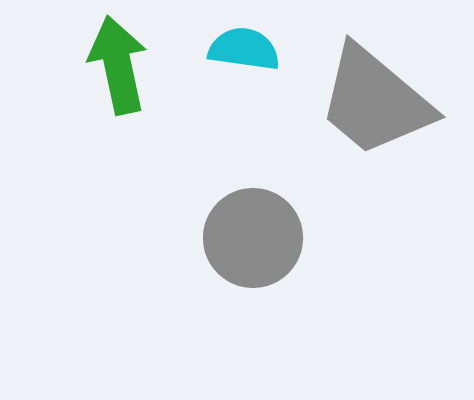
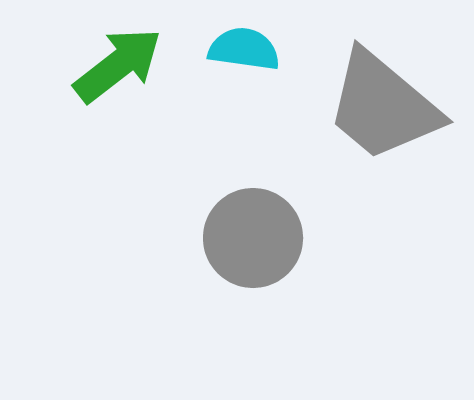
green arrow: rotated 64 degrees clockwise
gray trapezoid: moved 8 px right, 5 px down
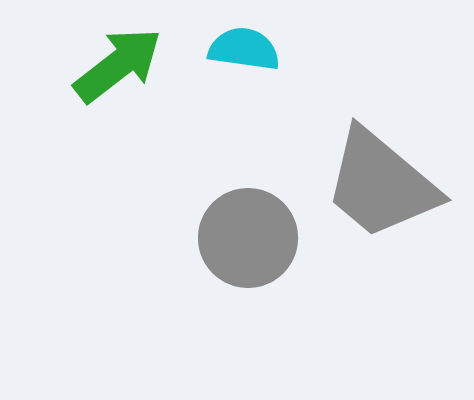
gray trapezoid: moved 2 px left, 78 px down
gray circle: moved 5 px left
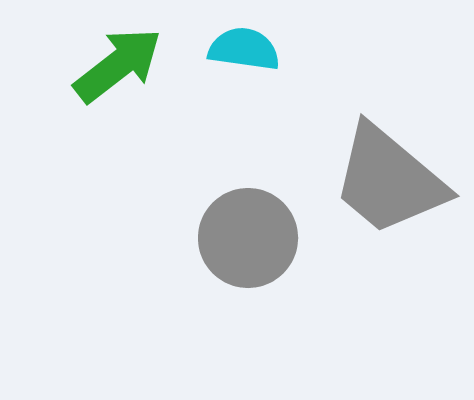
gray trapezoid: moved 8 px right, 4 px up
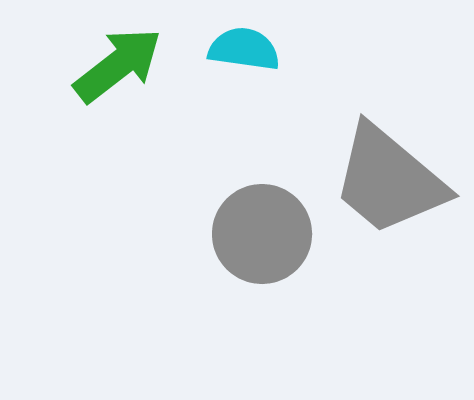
gray circle: moved 14 px right, 4 px up
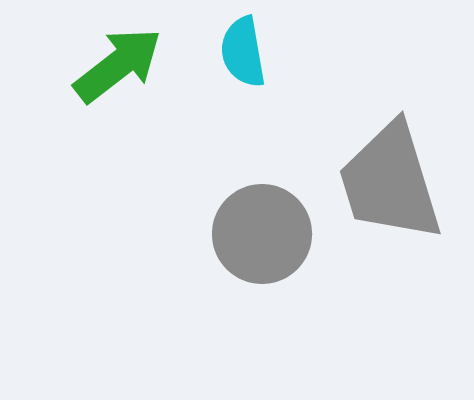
cyan semicircle: moved 1 px left, 3 px down; rotated 108 degrees counterclockwise
gray trapezoid: moved 1 px right, 2 px down; rotated 33 degrees clockwise
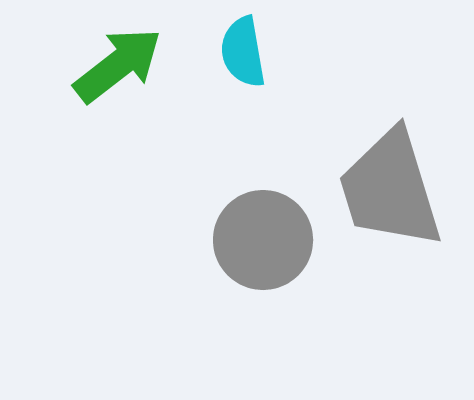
gray trapezoid: moved 7 px down
gray circle: moved 1 px right, 6 px down
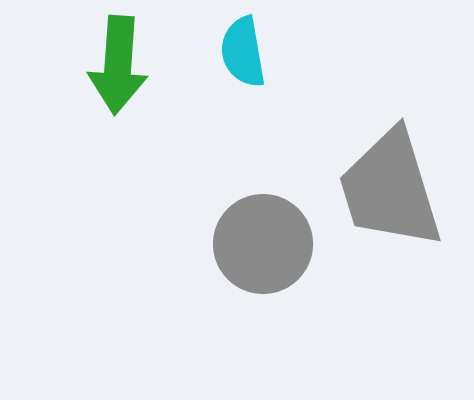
green arrow: rotated 132 degrees clockwise
gray circle: moved 4 px down
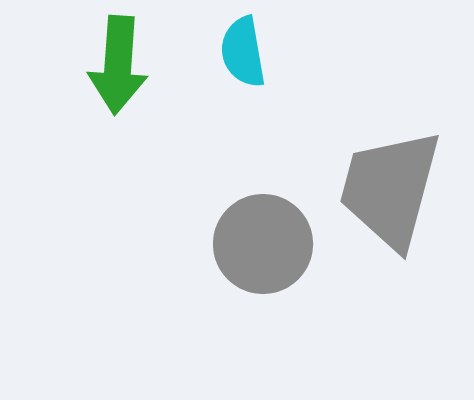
gray trapezoid: rotated 32 degrees clockwise
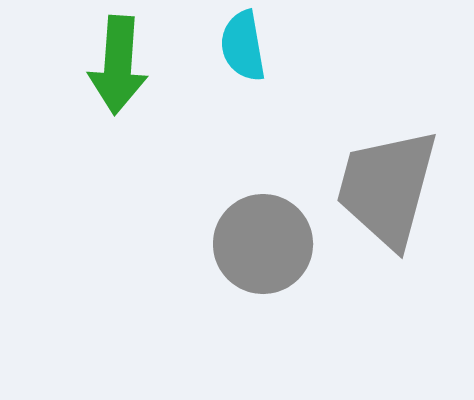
cyan semicircle: moved 6 px up
gray trapezoid: moved 3 px left, 1 px up
